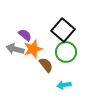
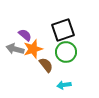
black square: rotated 30 degrees clockwise
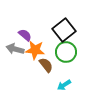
black square: moved 1 px right; rotated 20 degrees counterclockwise
orange star: moved 2 px right, 1 px down; rotated 24 degrees clockwise
cyan arrow: rotated 24 degrees counterclockwise
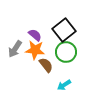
purple semicircle: moved 10 px right
gray arrow: rotated 72 degrees counterclockwise
